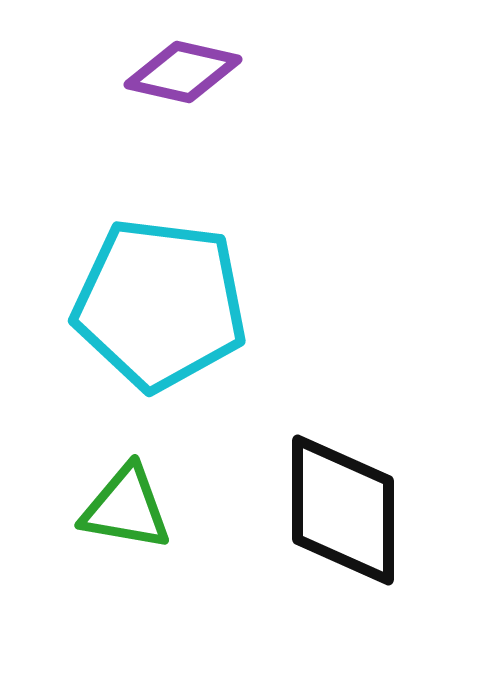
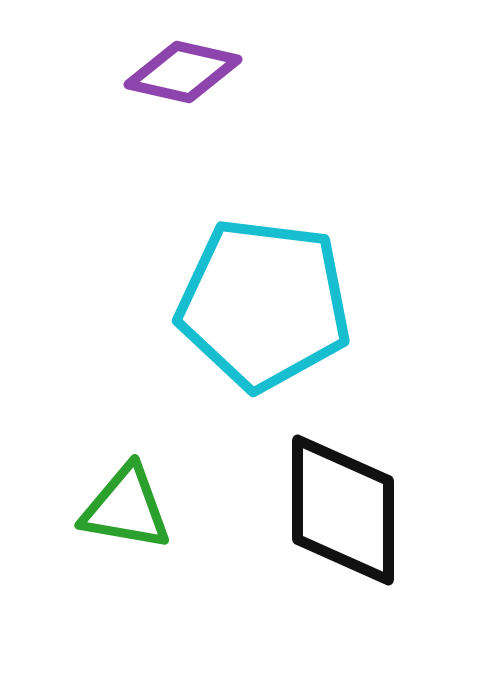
cyan pentagon: moved 104 px right
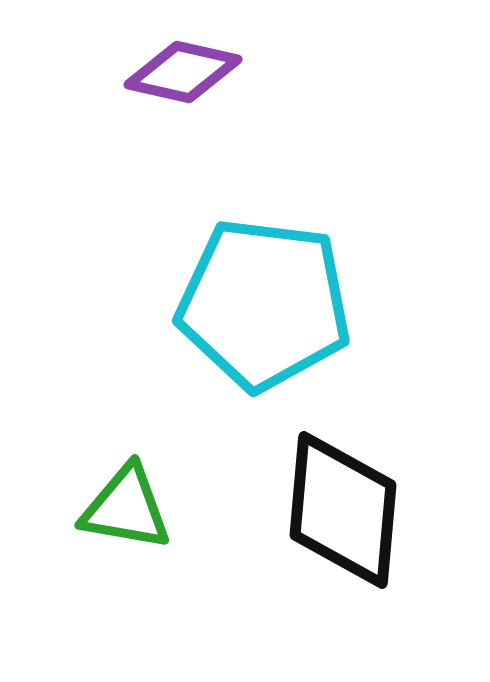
black diamond: rotated 5 degrees clockwise
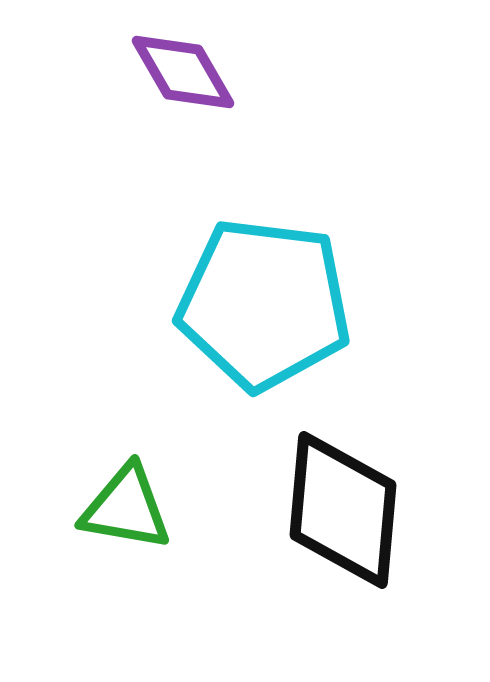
purple diamond: rotated 47 degrees clockwise
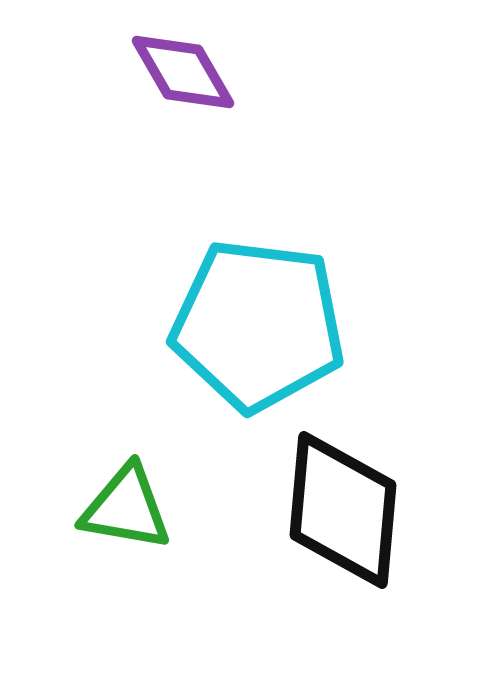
cyan pentagon: moved 6 px left, 21 px down
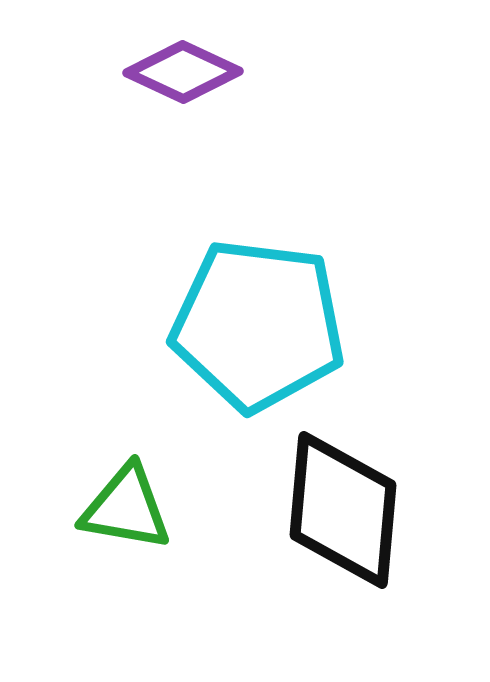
purple diamond: rotated 35 degrees counterclockwise
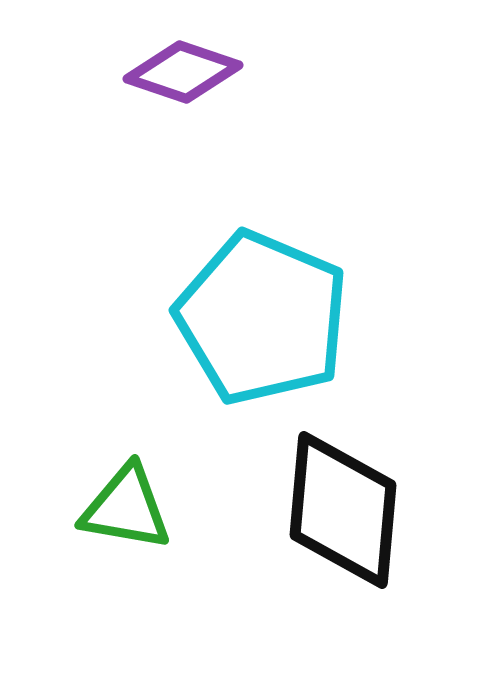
purple diamond: rotated 6 degrees counterclockwise
cyan pentagon: moved 4 px right, 7 px up; rotated 16 degrees clockwise
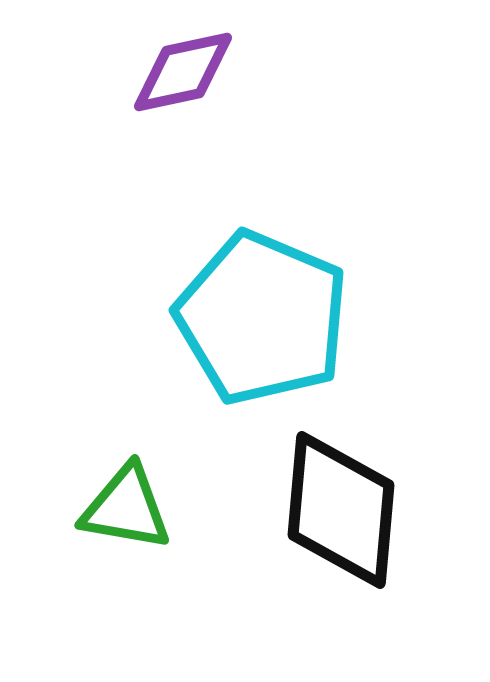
purple diamond: rotated 31 degrees counterclockwise
black diamond: moved 2 px left
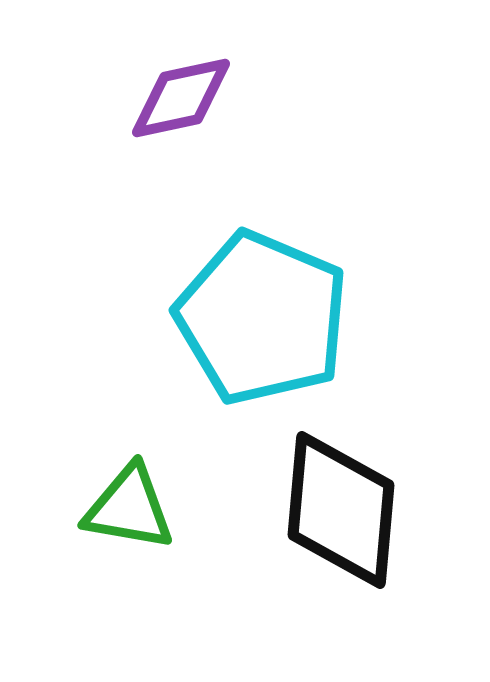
purple diamond: moved 2 px left, 26 px down
green triangle: moved 3 px right
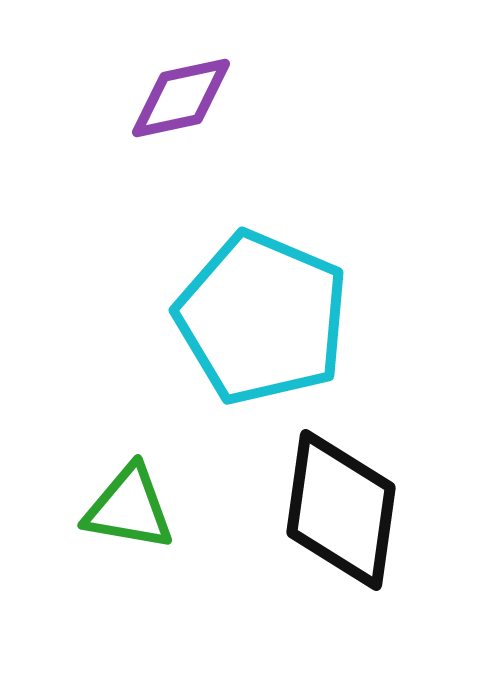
black diamond: rotated 3 degrees clockwise
